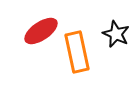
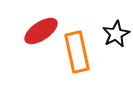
black star: rotated 20 degrees clockwise
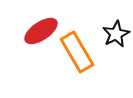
orange rectangle: rotated 18 degrees counterclockwise
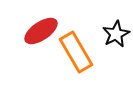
orange rectangle: moved 1 px left
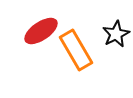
orange rectangle: moved 2 px up
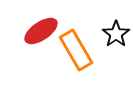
black star: rotated 8 degrees counterclockwise
